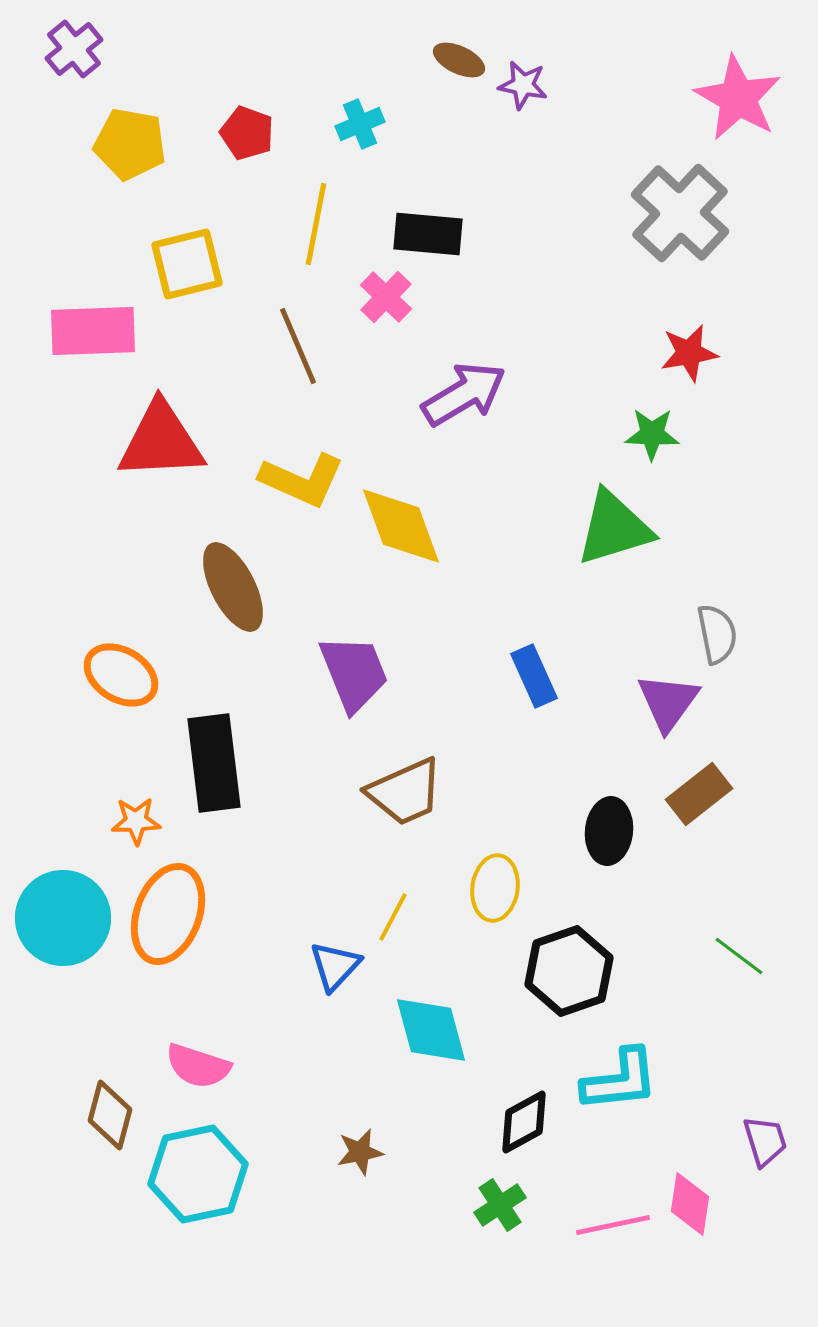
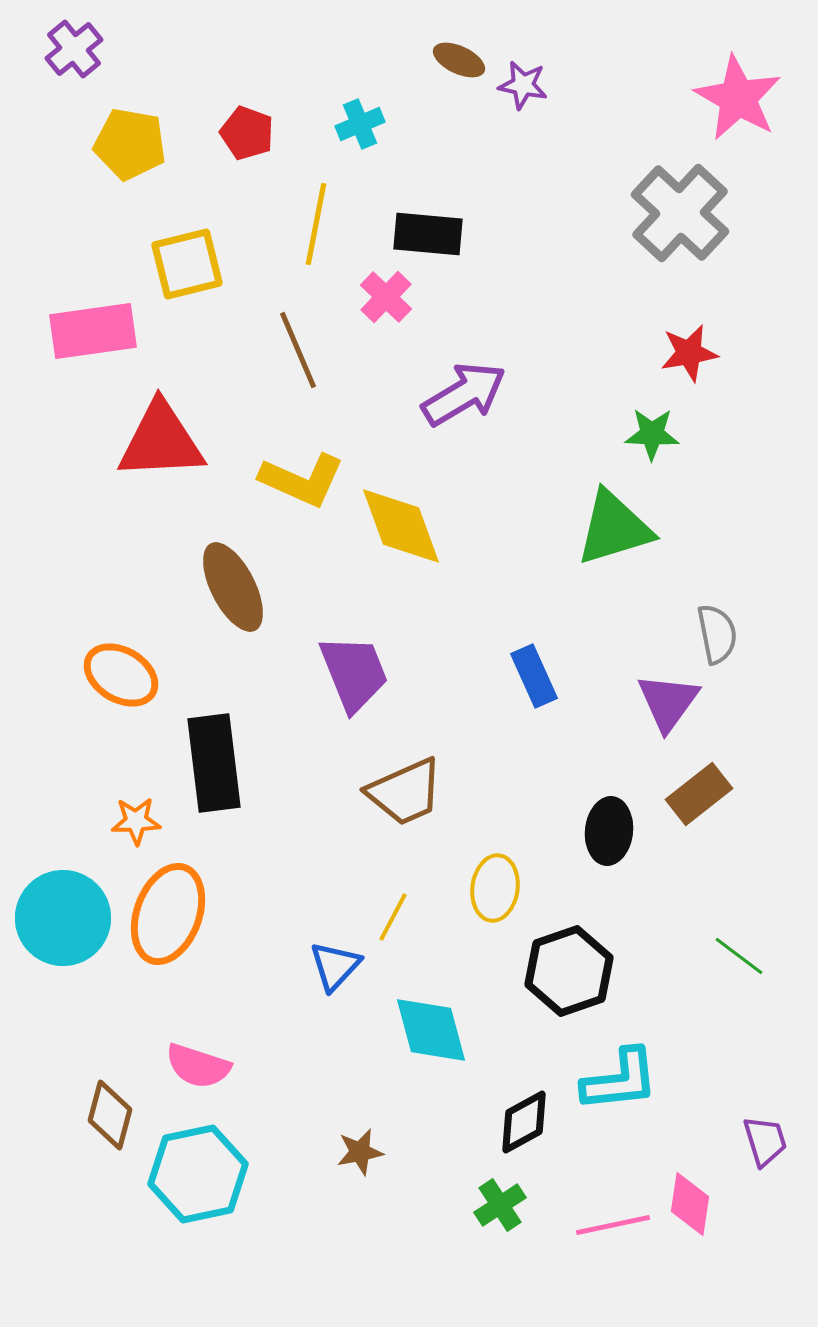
pink rectangle at (93, 331): rotated 6 degrees counterclockwise
brown line at (298, 346): moved 4 px down
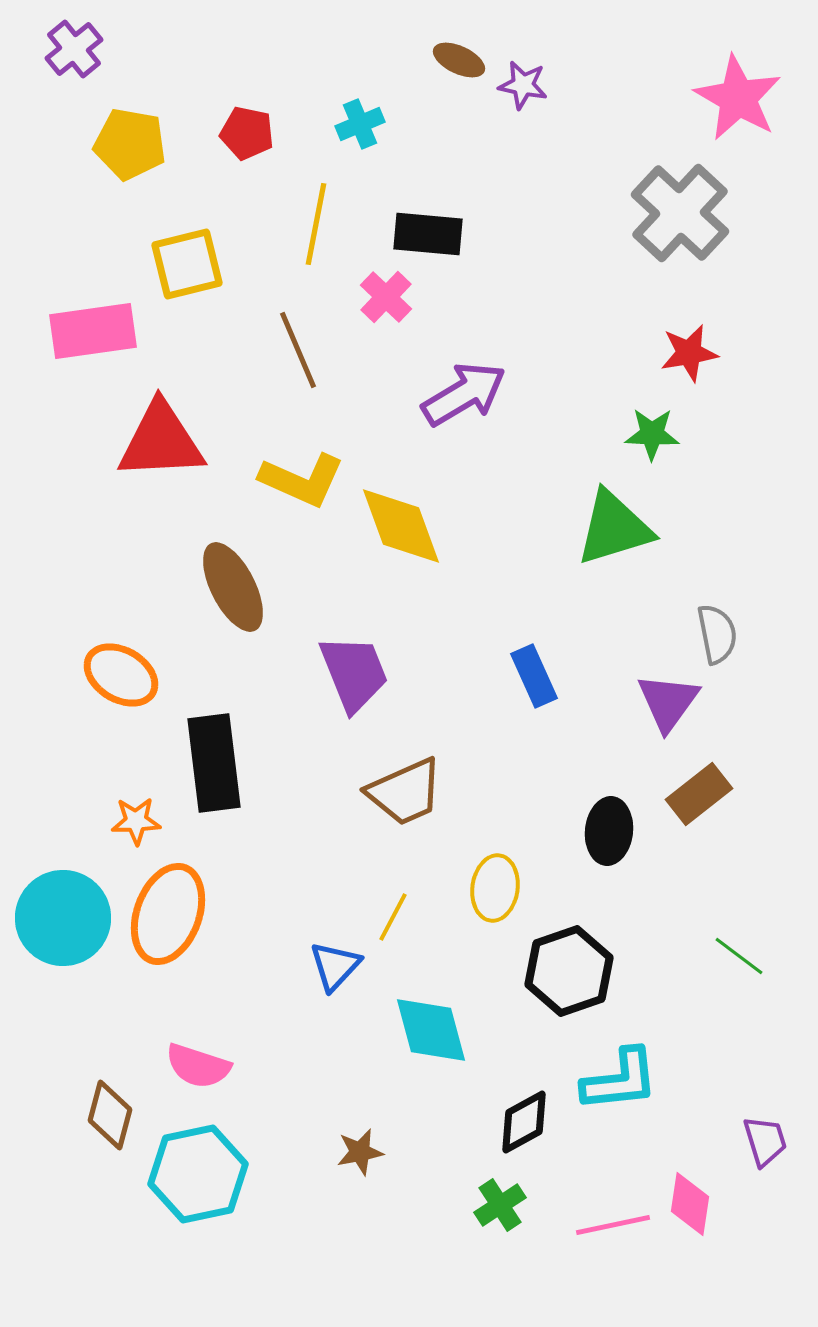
red pentagon at (247, 133): rotated 8 degrees counterclockwise
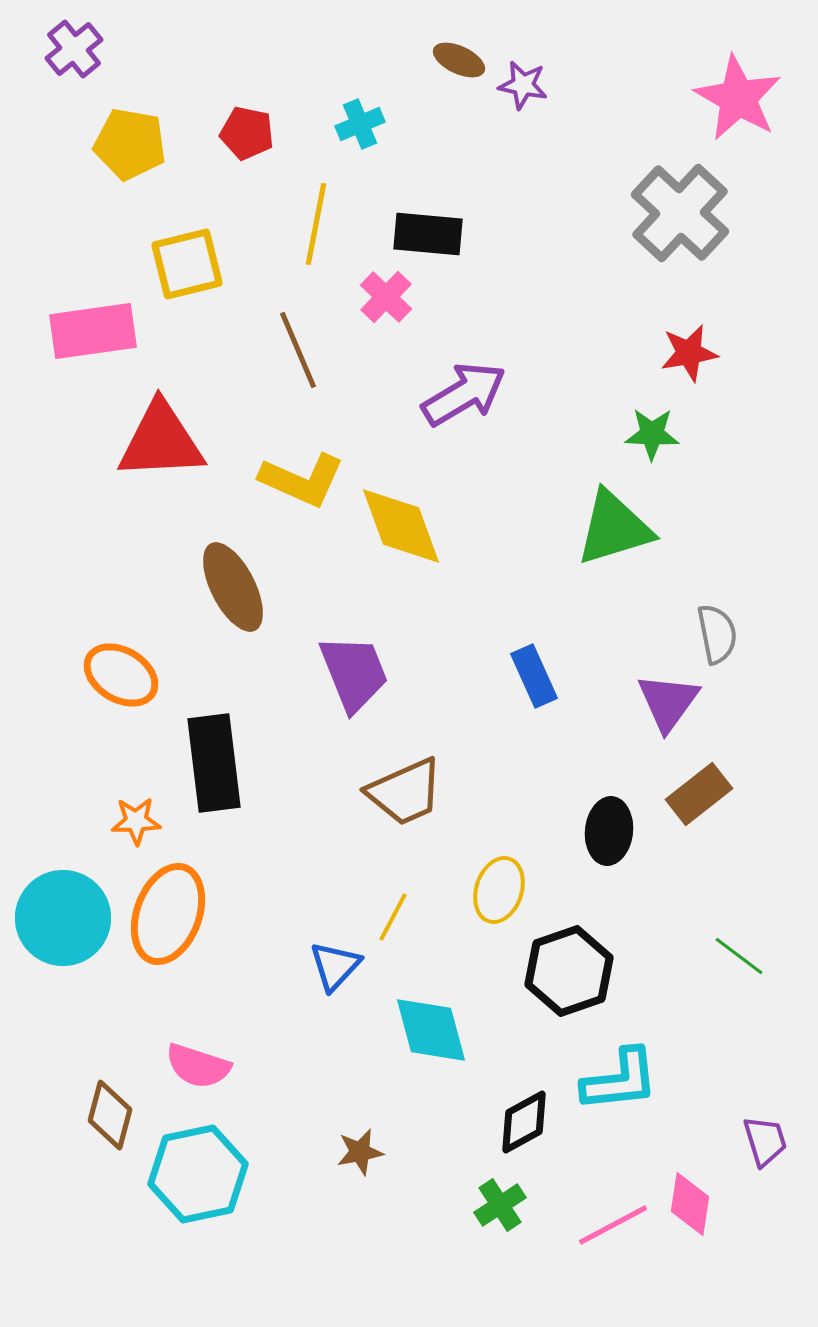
yellow ellipse at (495, 888): moved 4 px right, 2 px down; rotated 10 degrees clockwise
pink line at (613, 1225): rotated 16 degrees counterclockwise
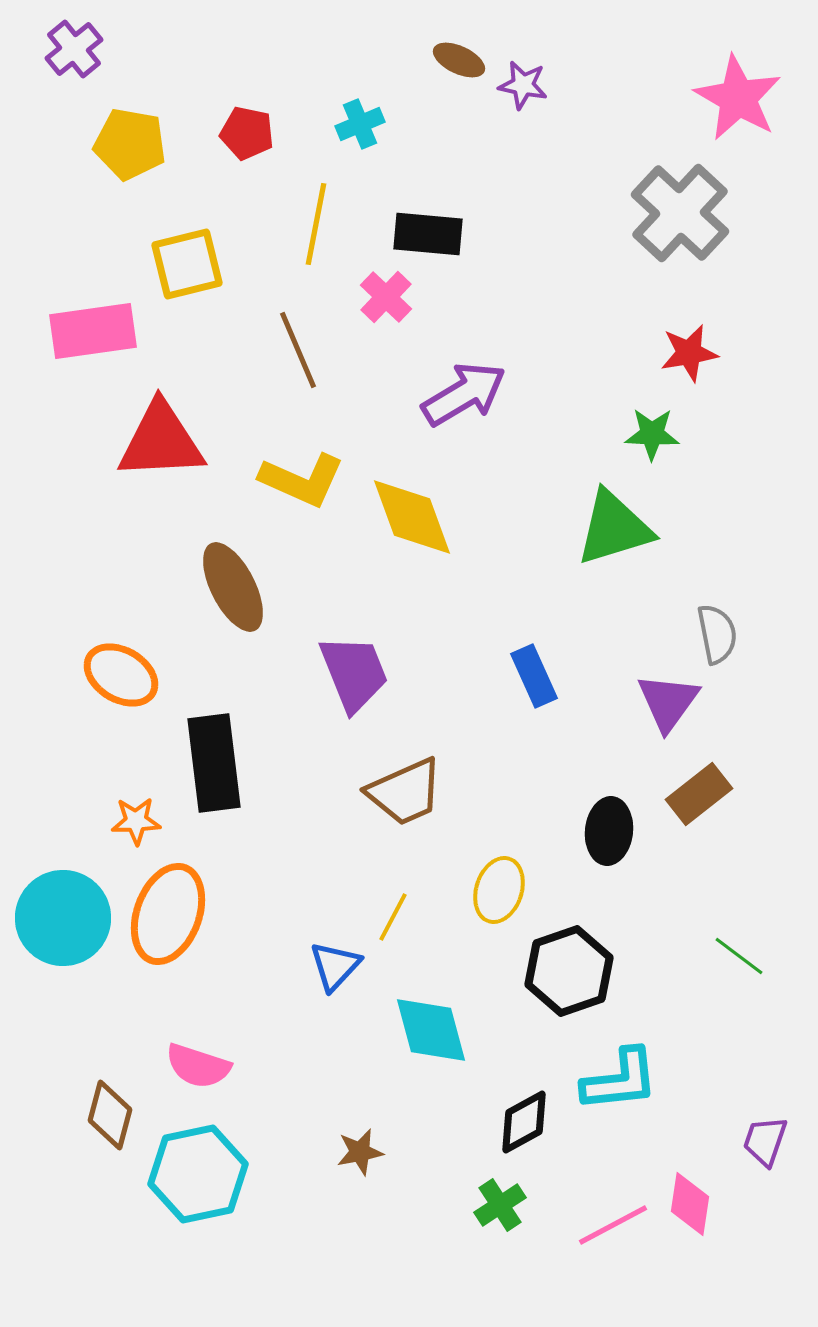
yellow diamond at (401, 526): moved 11 px right, 9 px up
purple trapezoid at (765, 1141): rotated 144 degrees counterclockwise
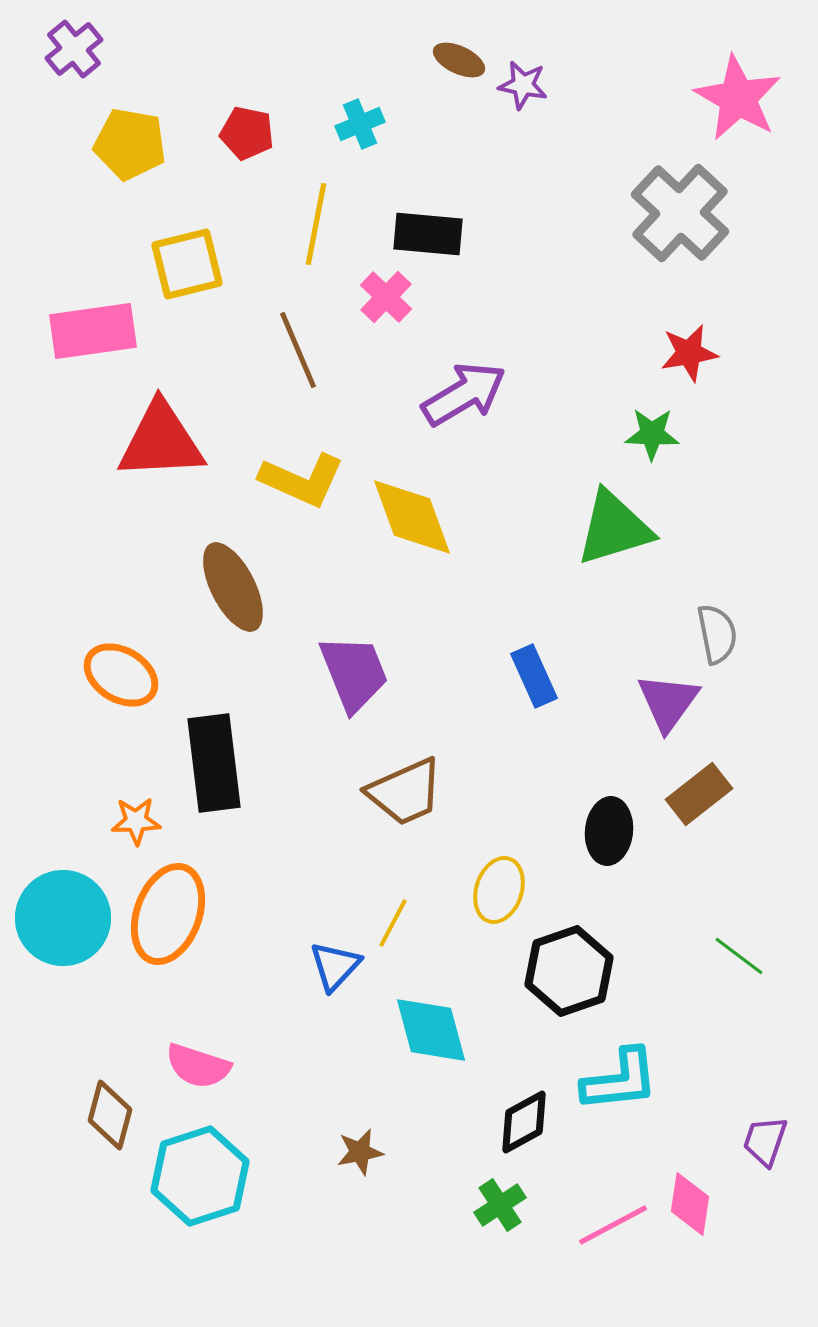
yellow line at (393, 917): moved 6 px down
cyan hexagon at (198, 1174): moved 2 px right, 2 px down; rotated 6 degrees counterclockwise
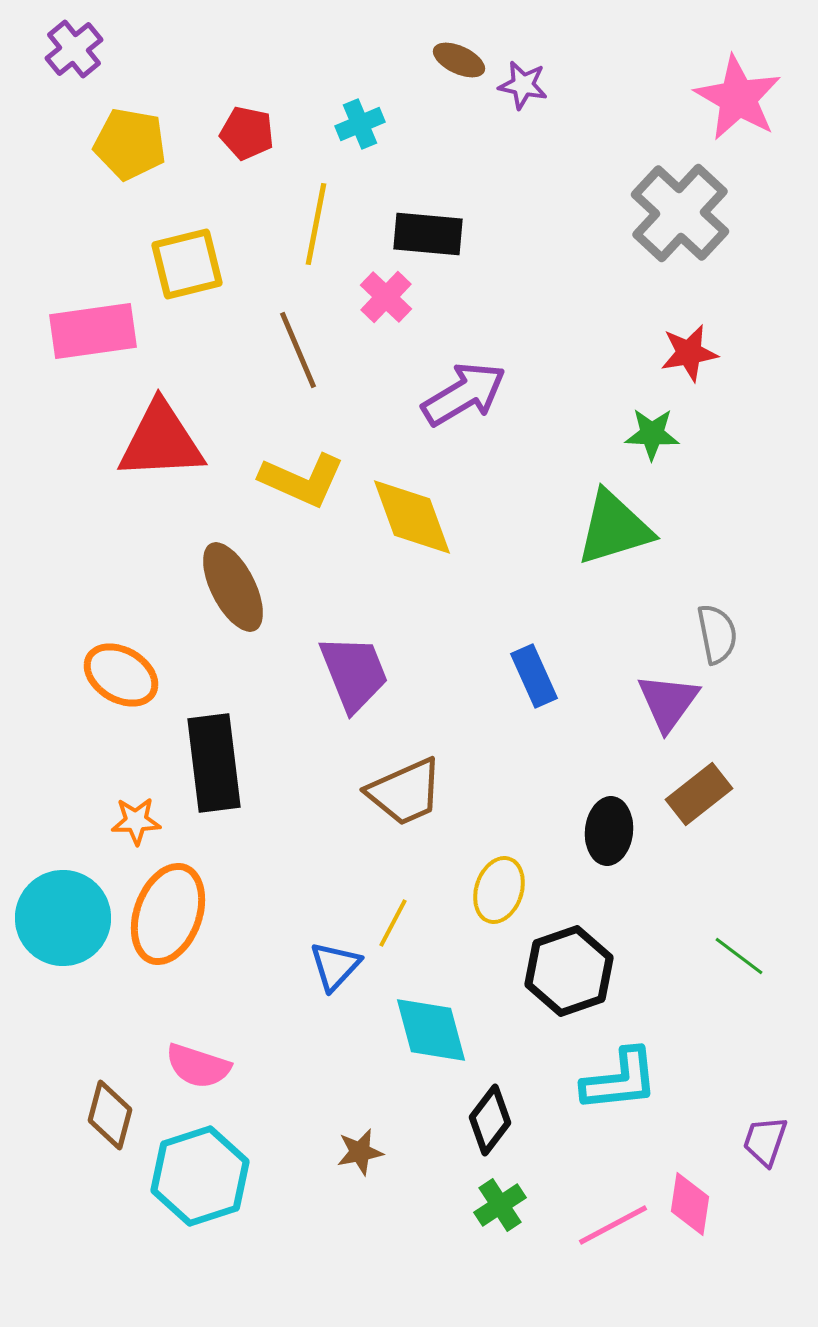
black diamond at (524, 1122): moved 34 px left, 2 px up; rotated 24 degrees counterclockwise
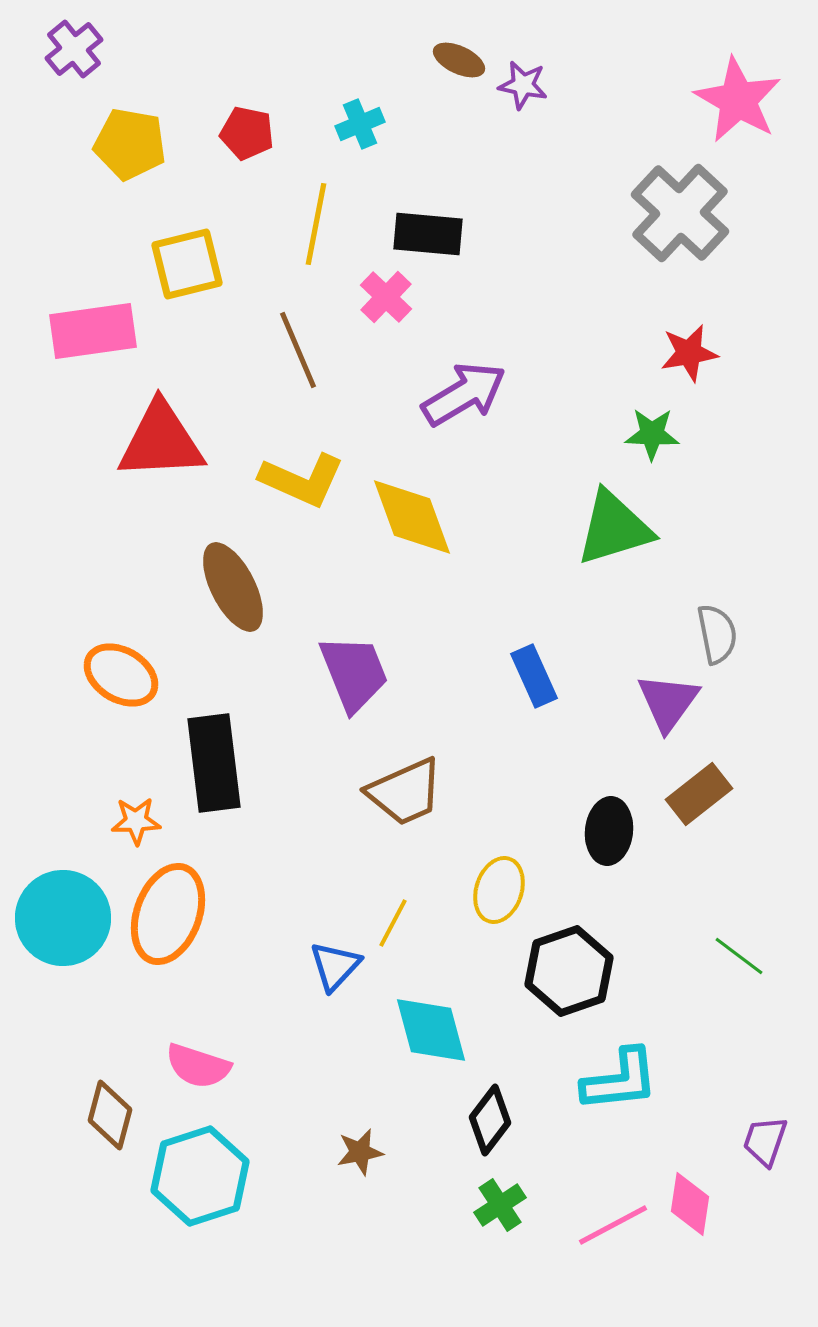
pink star at (738, 98): moved 2 px down
